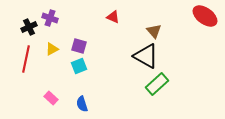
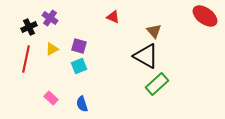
purple cross: rotated 14 degrees clockwise
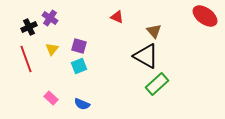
red triangle: moved 4 px right
yellow triangle: rotated 24 degrees counterclockwise
red line: rotated 32 degrees counterclockwise
blue semicircle: rotated 49 degrees counterclockwise
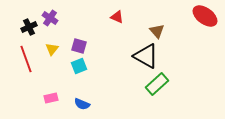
brown triangle: moved 3 px right
pink rectangle: rotated 56 degrees counterclockwise
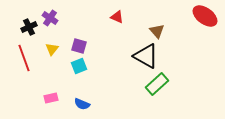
red line: moved 2 px left, 1 px up
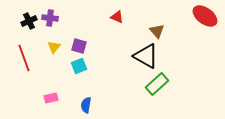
purple cross: rotated 28 degrees counterclockwise
black cross: moved 6 px up
yellow triangle: moved 2 px right, 2 px up
blue semicircle: moved 4 px right, 1 px down; rotated 77 degrees clockwise
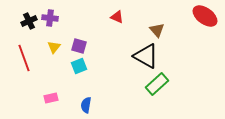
brown triangle: moved 1 px up
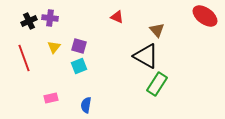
green rectangle: rotated 15 degrees counterclockwise
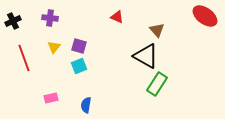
black cross: moved 16 px left
